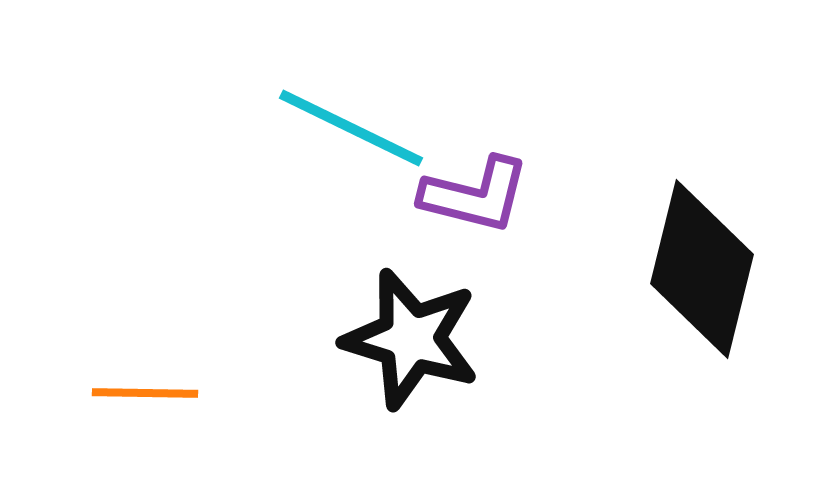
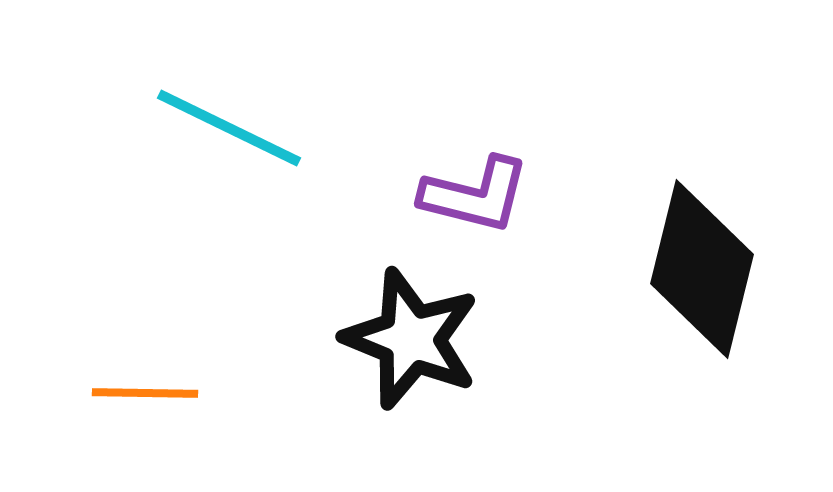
cyan line: moved 122 px left
black star: rotated 5 degrees clockwise
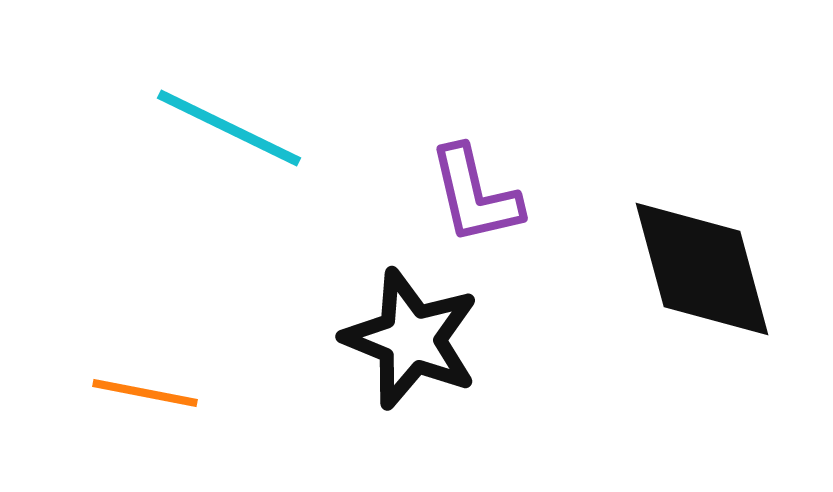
purple L-shape: rotated 63 degrees clockwise
black diamond: rotated 29 degrees counterclockwise
orange line: rotated 10 degrees clockwise
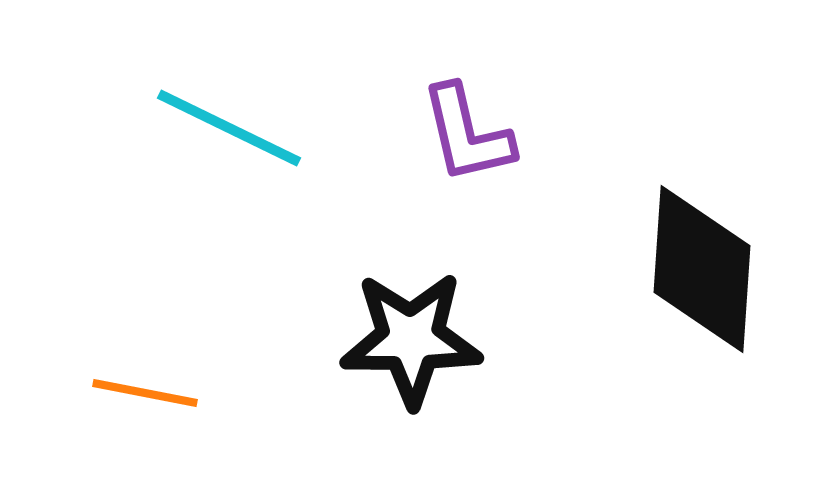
purple L-shape: moved 8 px left, 61 px up
black diamond: rotated 19 degrees clockwise
black star: rotated 22 degrees counterclockwise
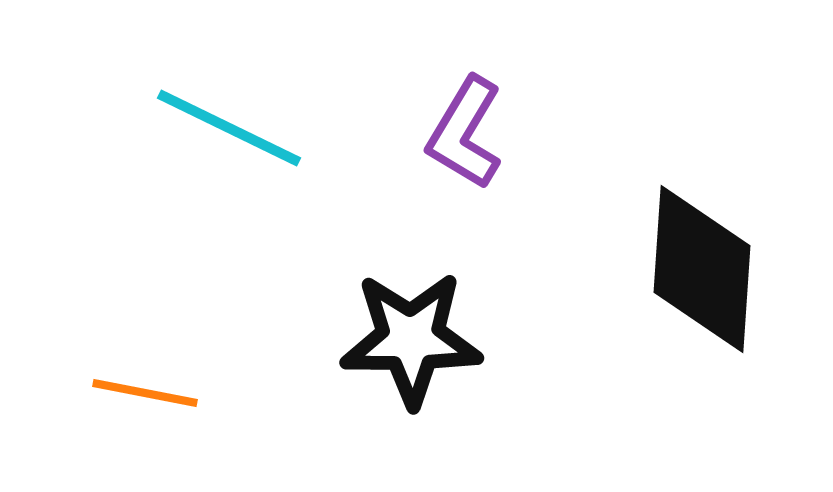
purple L-shape: moved 2 px left, 1 px up; rotated 44 degrees clockwise
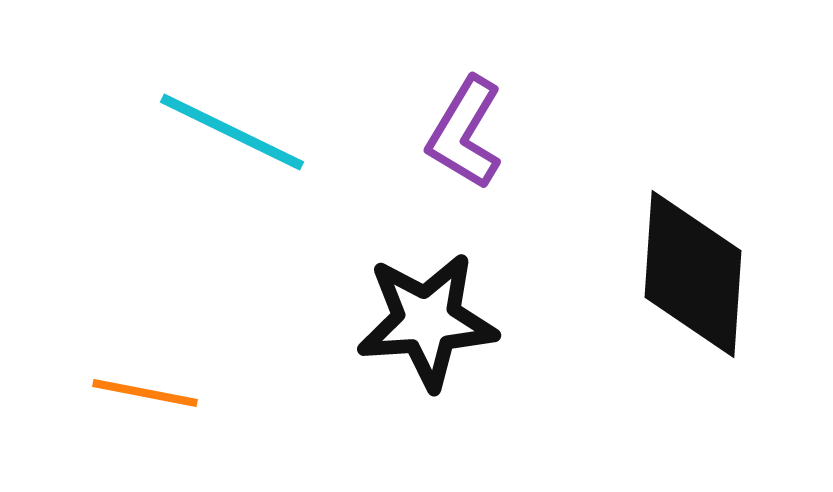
cyan line: moved 3 px right, 4 px down
black diamond: moved 9 px left, 5 px down
black star: moved 16 px right, 18 px up; rotated 4 degrees counterclockwise
